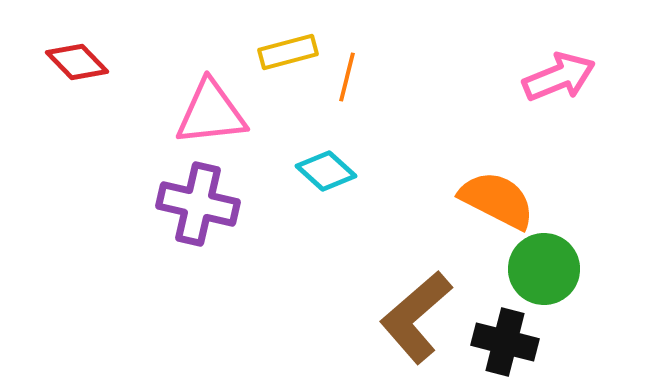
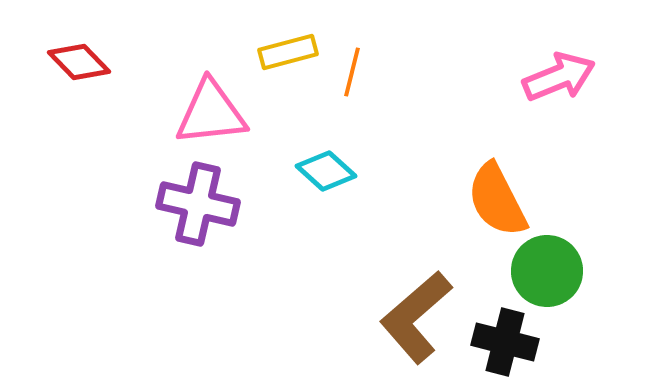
red diamond: moved 2 px right
orange line: moved 5 px right, 5 px up
orange semicircle: rotated 144 degrees counterclockwise
green circle: moved 3 px right, 2 px down
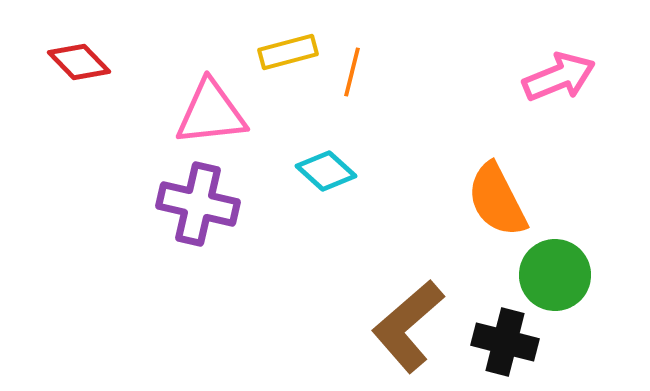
green circle: moved 8 px right, 4 px down
brown L-shape: moved 8 px left, 9 px down
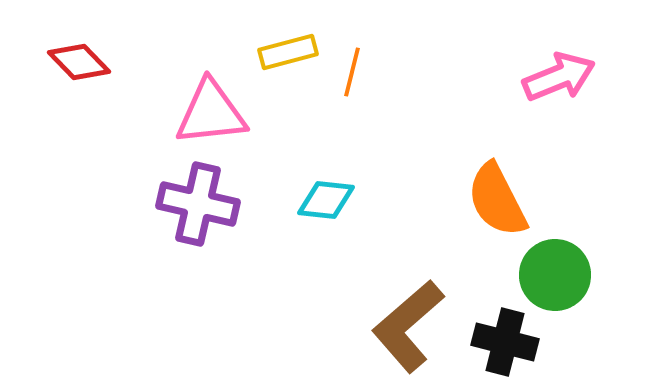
cyan diamond: moved 29 px down; rotated 36 degrees counterclockwise
